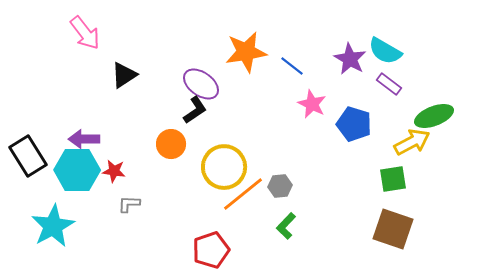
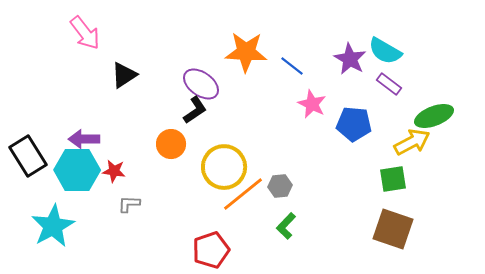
orange star: rotated 12 degrees clockwise
blue pentagon: rotated 12 degrees counterclockwise
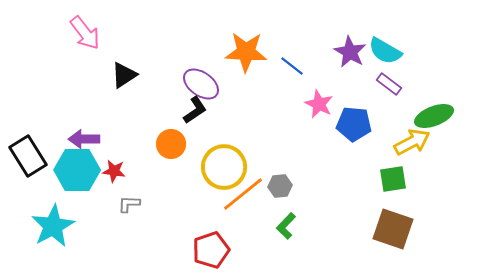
purple star: moved 7 px up
pink star: moved 7 px right
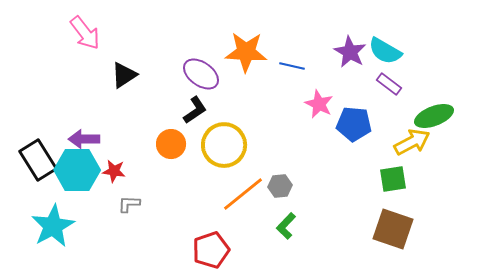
blue line: rotated 25 degrees counterclockwise
purple ellipse: moved 10 px up
black rectangle: moved 10 px right, 4 px down
yellow circle: moved 22 px up
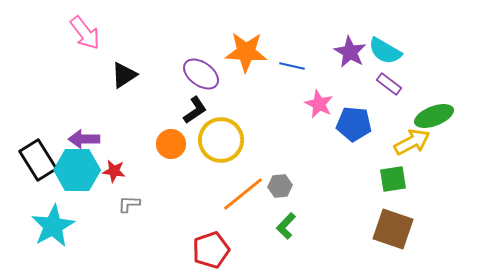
yellow circle: moved 3 px left, 5 px up
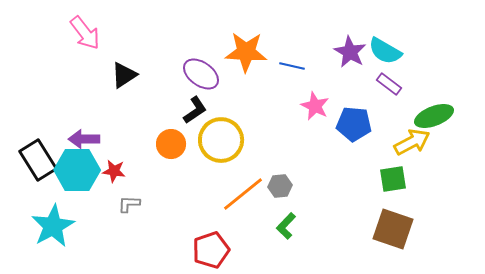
pink star: moved 4 px left, 2 px down
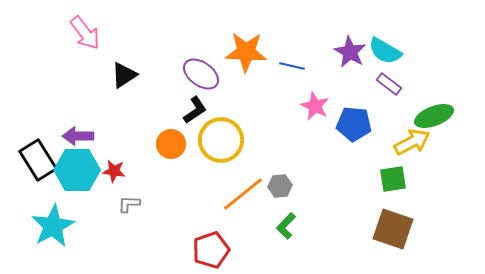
purple arrow: moved 6 px left, 3 px up
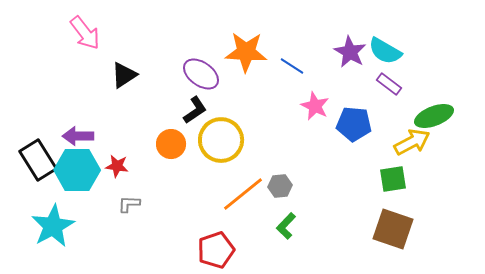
blue line: rotated 20 degrees clockwise
red star: moved 3 px right, 5 px up
red pentagon: moved 5 px right
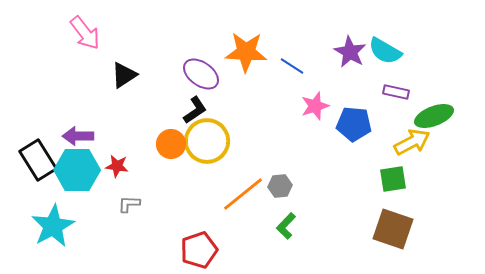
purple rectangle: moved 7 px right, 8 px down; rotated 25 degrees counterclockwise
pink star: rotated 28 degrees clockwise
yellow circle: moved 14 px left, 1 px down
red pentagon: moved 17 px left
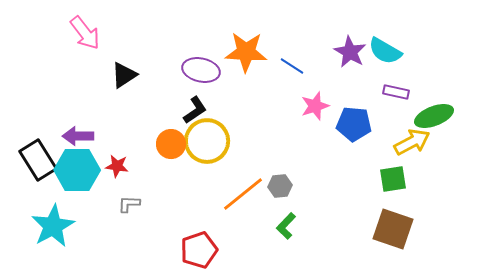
purple ellipse: moved 4 px up; rotated 24 degrees counterclockwise
